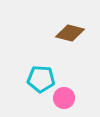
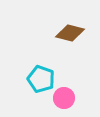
cyan pentagon: rotated 16 degrees clockwise
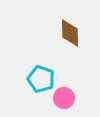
brown diamond: rotated 76 degrees clockwise
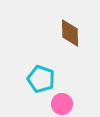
pink circle: moved 2 px left, 6 px down
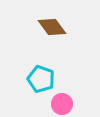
brown diamond: moved 18 px left, 6 px up; rotated 36 degrees counterclockwise
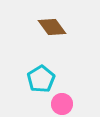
cyan pentagon: rotated 20 degrees clockwise
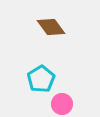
brown diamond: moved 1 px left
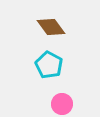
cyan pentagon: moved 8 px right, 14 px up; rotated 12 degrees counterclockwise
